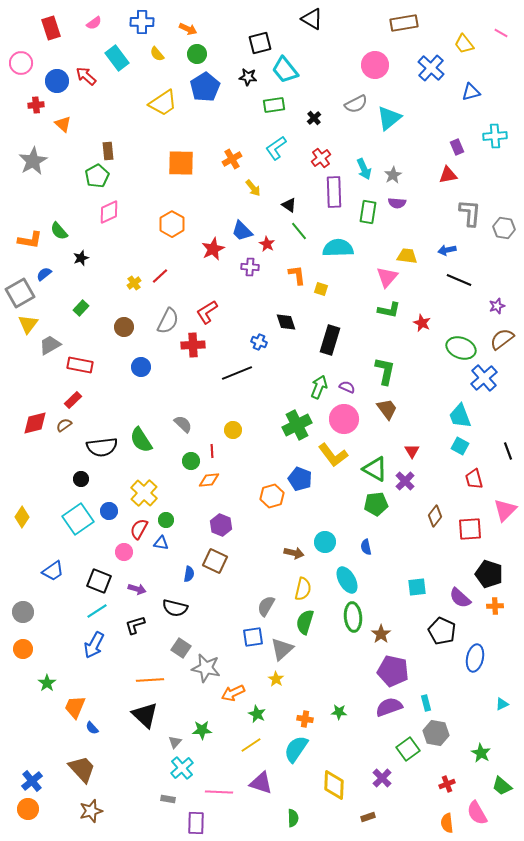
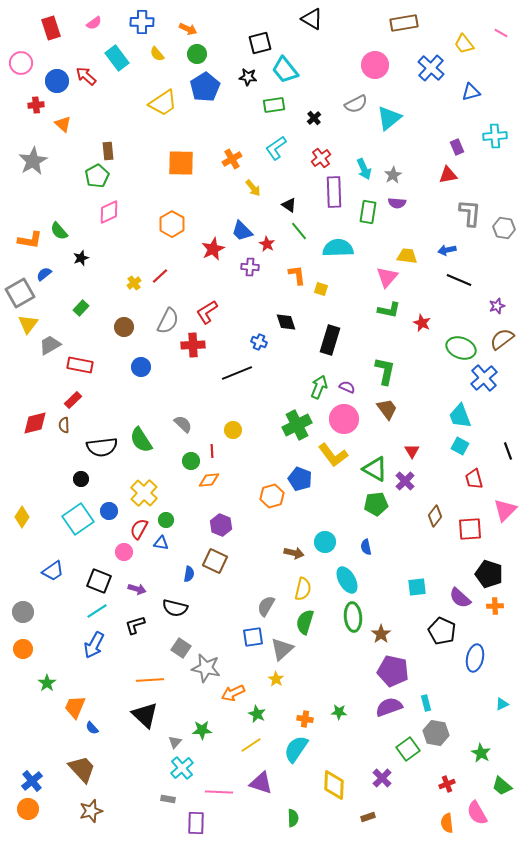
brown semicircle at (64, 425): rotated 56 degrees counterclockwise
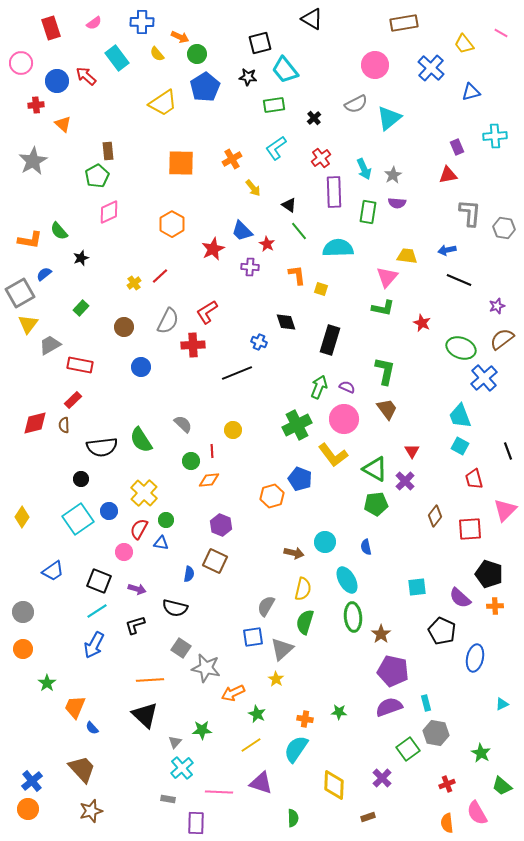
orange arrow at (188, 29): moved 8 px left, 8 px down
green L-shape at (389, 310): moved 6 px left, 2 px up
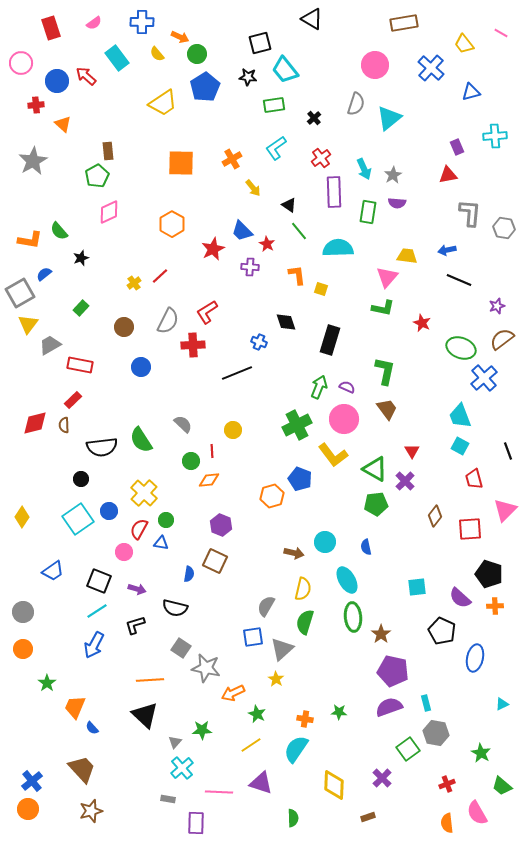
gray semicircle at (356, 104): rotated 45 degrees counterclockwise
